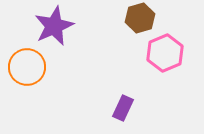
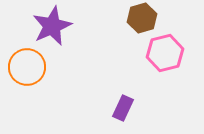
brown hexagon: moved 2 px right
purple star: moved 2 px left
pink hexagon: rotated 9 degrees clockwise
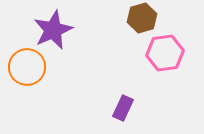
purple star: moved 1 px right, 4 px down
pink hexagon: rotated 6 degrees clockwise
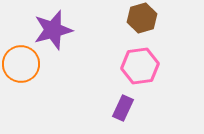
purple star: rotated 9 degrees clockwise
pink hexagon: moved 25 px left, 13 px down
orange circle: moved 6 px left, 3 px up
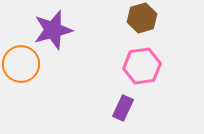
pink hexagon: moved 2 px right
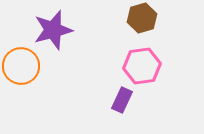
orange circle: moved 2 px down
purple rectangle: moved 1 px left, 8 px up
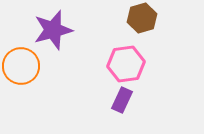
pink hexagon: moved 16 px left, 2 px up
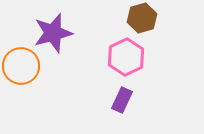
purple star: moved 3 px down
pink hexagon: moved 7 px up; rotated 18 degrees counterclockwise
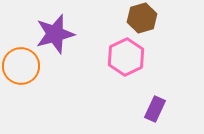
purple star: moved 2 px right, 1 px down
purple rectangle: moved 33 px right, 9 px down
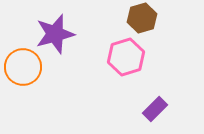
pink hexagon: rotated 9 degrees clockwise
orange circle: moved 2 px right, 1 px down
purple rectangle: rotated 20 degrees clockwise
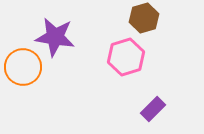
brown hexagon: moved 2 px right
purple star: moved 3 px down; rotated 24 degrees clockwise
purple rectangle: moved 2 px left
